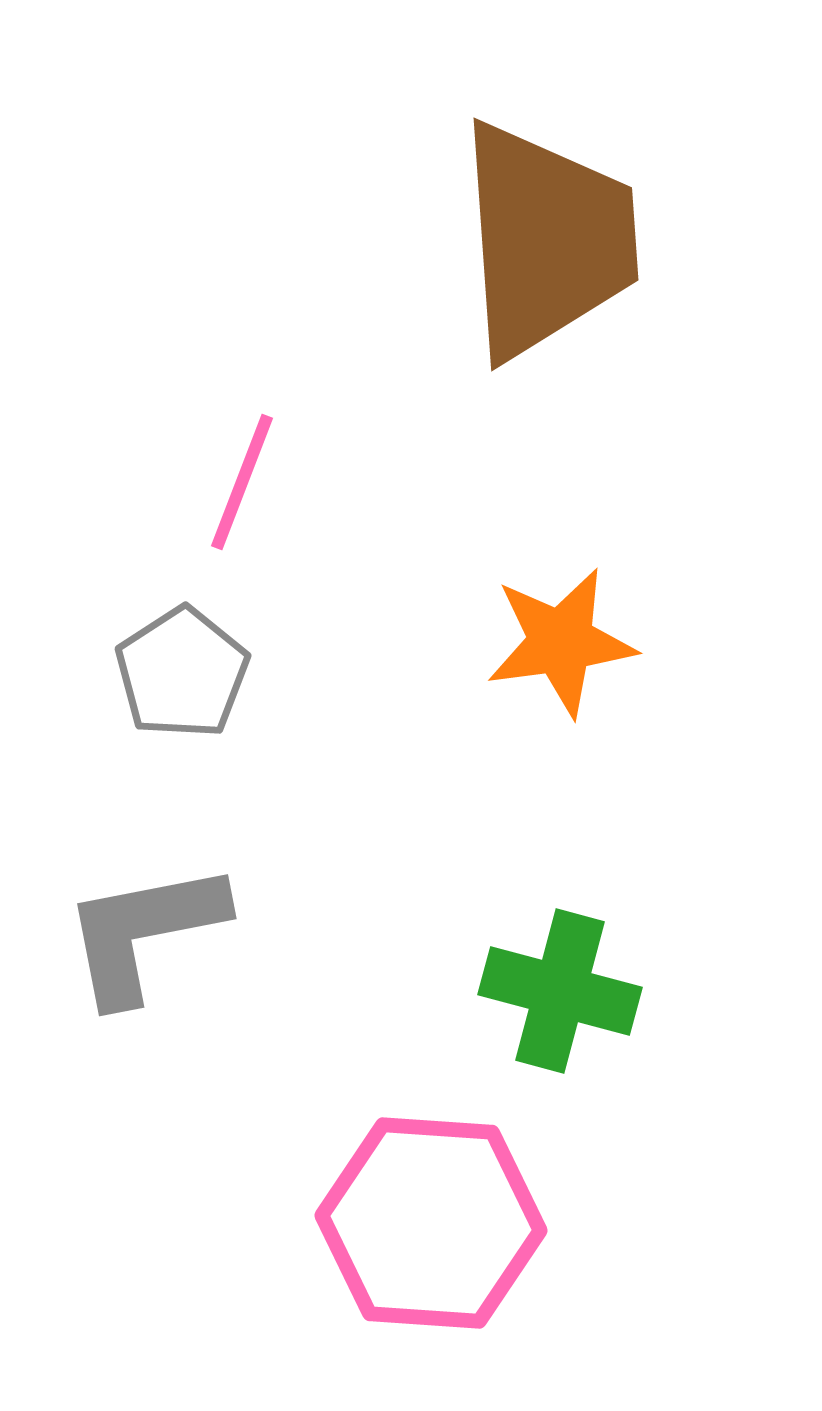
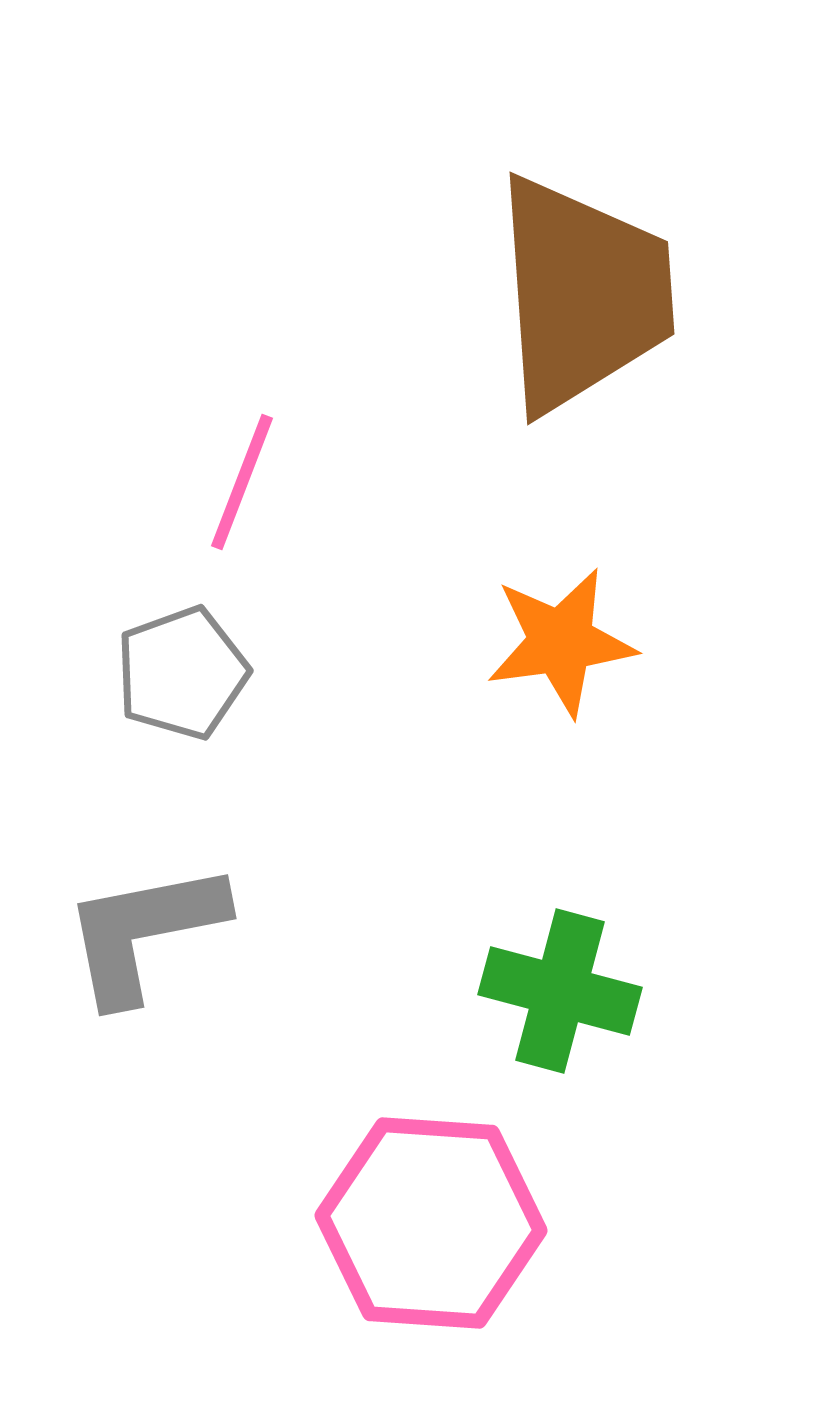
brown trapezoid: moved 36 px right, 54 px down
gray pentagon: rotated 13 degrees clockwise
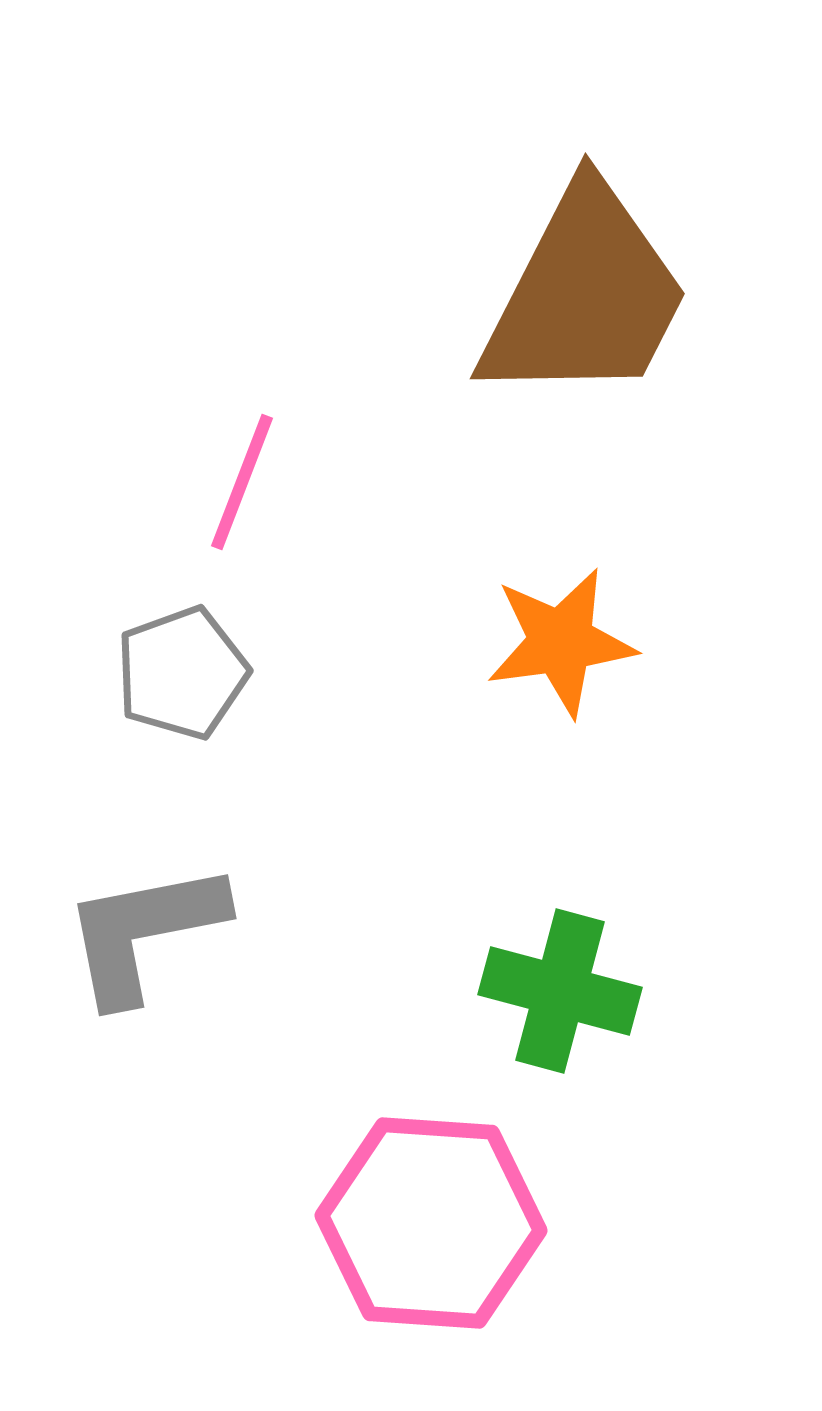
brown trapezoid: moved 2 px right, 1 px down; rotated 31 degrees clockwise
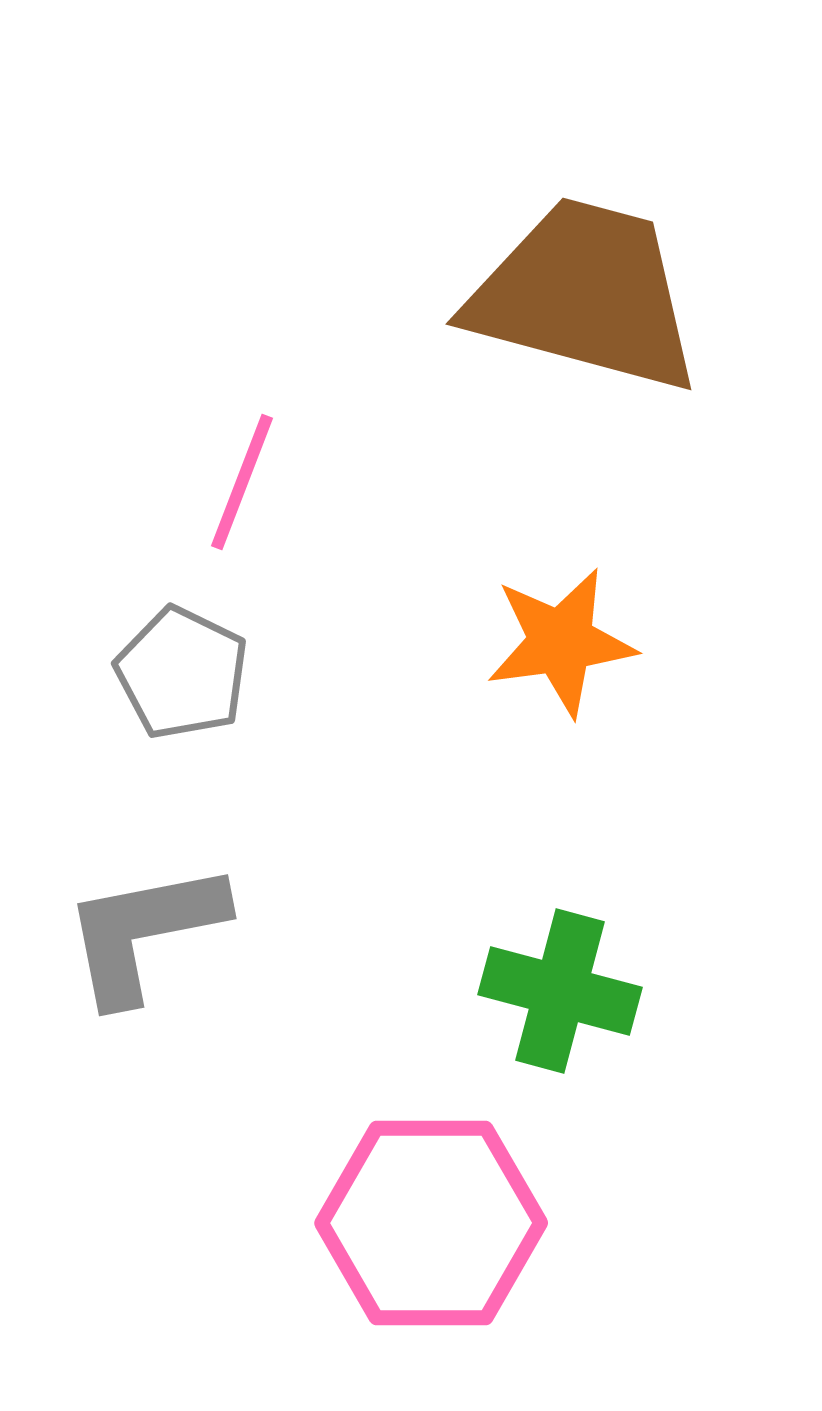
brown trapezoid: rotated 102 degrees counterclockwise
gray pentagon: rotated 26 degrees counterclockwise
pink hexagon: rotated 4 degrees counterclockwise
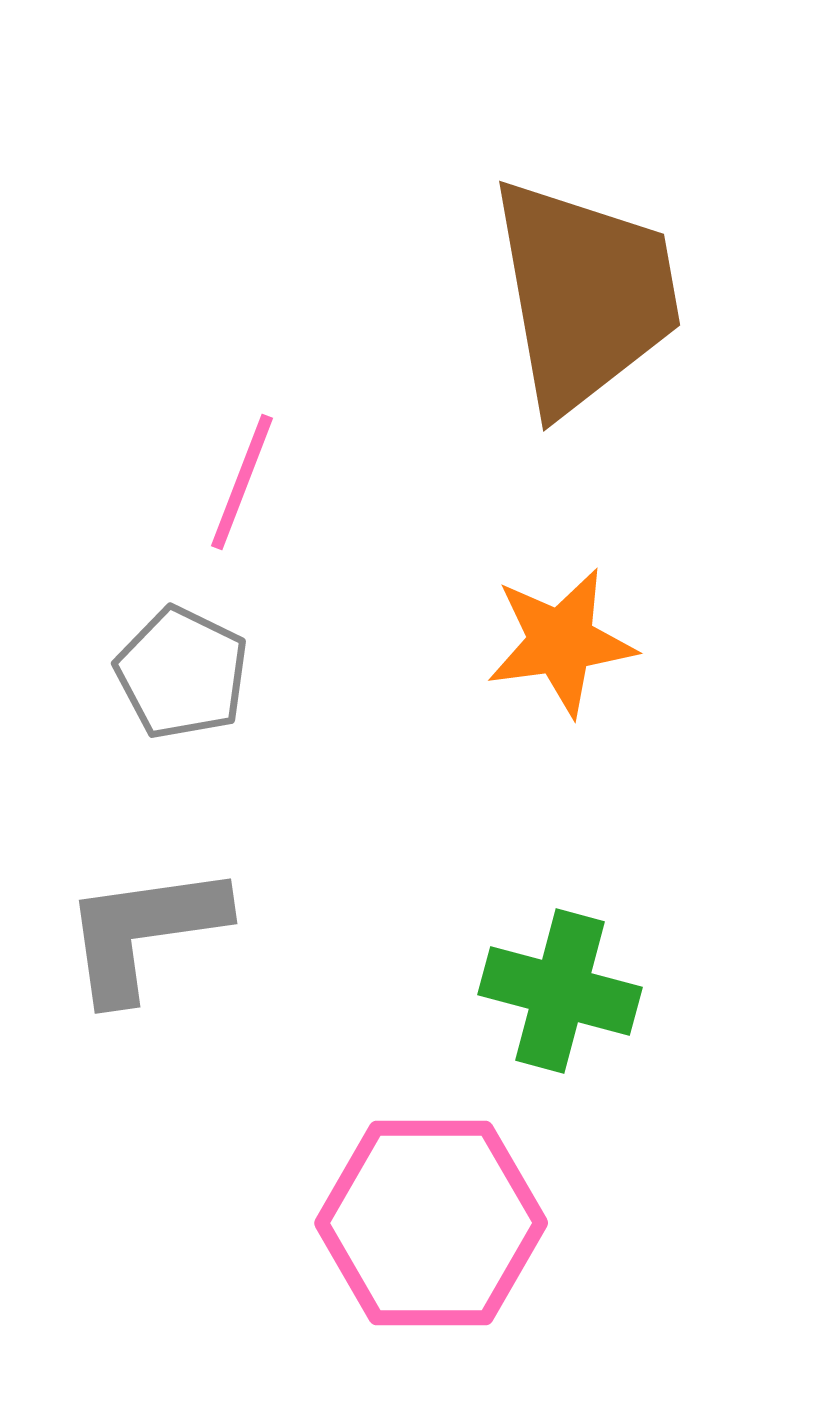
brown trapezoid: rotated 65 degrees clockwise
gray L-shape: rotated 3 degrees clockwise
